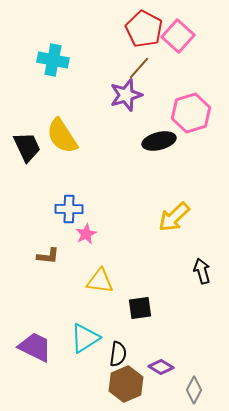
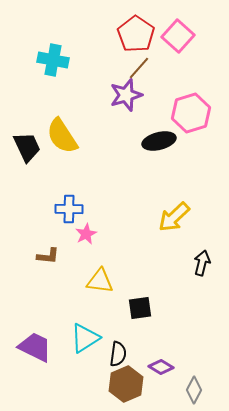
red pentagon: moved 8 px left, 5 px down; rotated 6 degrees clockwise
black arrow: moved 8 px up; rotated 30 degrees clockwise
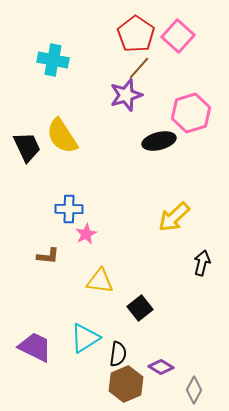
black square: rotated 30 degrees counterclockwise
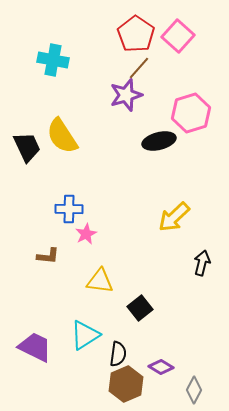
cyan triangle: moved 3 px up
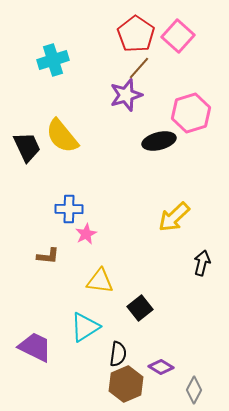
cyan cross: rotated 28 degrees counterclockwise
yellow semicircle: rotated 6 degrees counterclockwise
cyan triangle: moved 8 px up
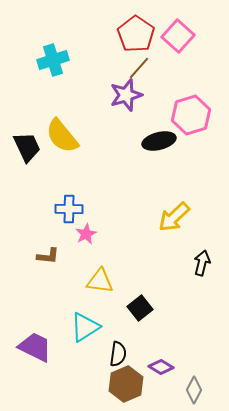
pink hexagon: moved 2 px down
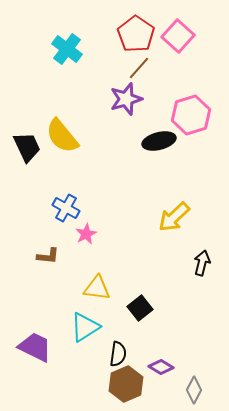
cyan cross: moved 14 px right, 11 px up; rotated 36 degrees counterclockwise
purple star: moved 4 px down
blue cross: moved 3 px left, 1 px up; rotated 28 degrees clockwise
yellow triangle: moved 3 px left, 7 px down
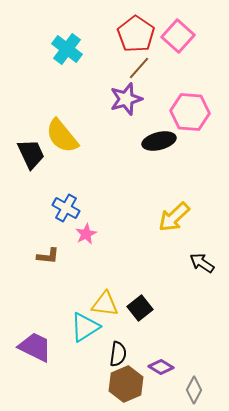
pink hexagon: moved 1 px left, 3 px up; rotated 21 degrees clockwise
black trapezoid: moved 4 px right, 7 px down
black arrow: rotated 70 degrees counterclockwise
yellow triangle: moved 8 px right, 16 px down
